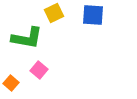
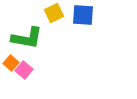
blue square: moved 10 px left
pink square: moved 15 px left
orange square: moved 20 px up
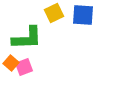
green L-shape: rotated 12 degrees counterclockwise
pink square: moved 3 px up; rotated 30 degrees clockwise
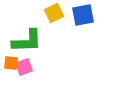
blue square: rotated 15 degrees counterclockwise
green L-shape: moved 3 px down
orange square: rotated 35 degrees counterclockwise
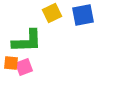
yellow square: moved 2 px left
